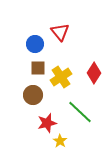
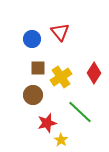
blue circle: moved 3 px left, 5 px up
yellow star: moved 1 px right, 1 px up
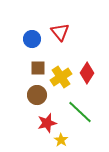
red diamond: moved 7 px left
brown circle: moved 4 px right
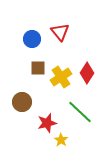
brown circle: moved 15 px left, 7 px down
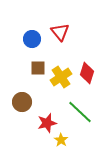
red diamond: rotated 15 degrees counterclockwise
